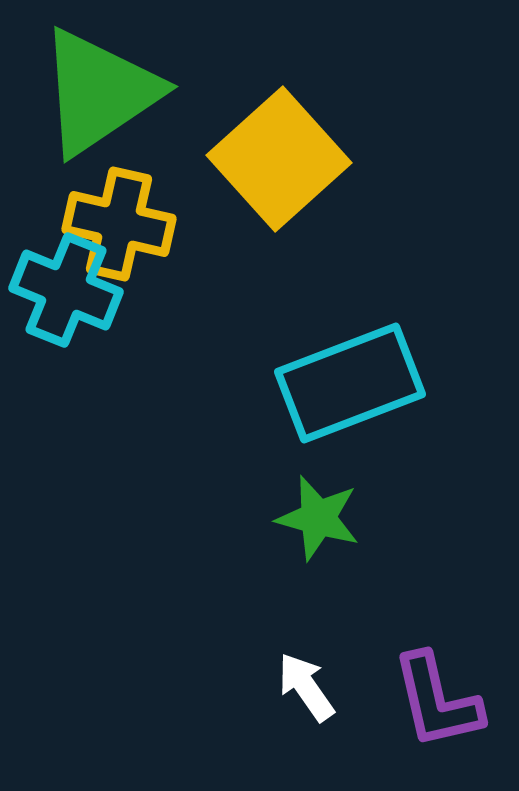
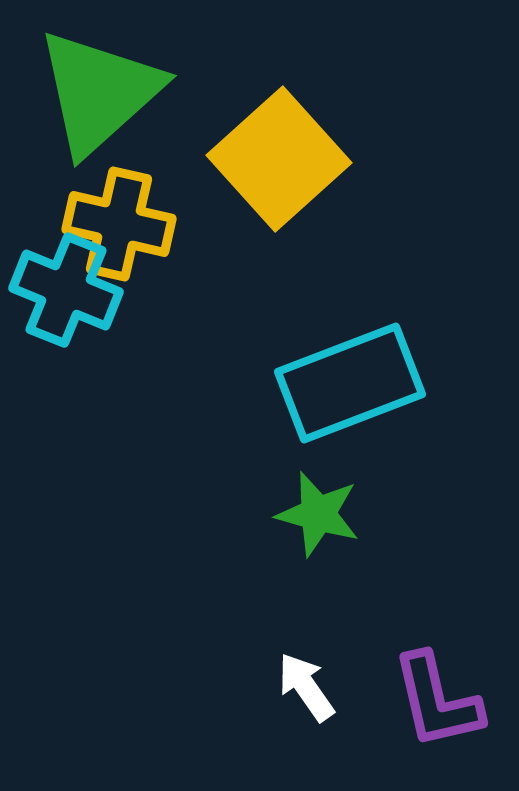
green triangle: rotated 8 degrees counterclockwise
green star: moved 4 px up
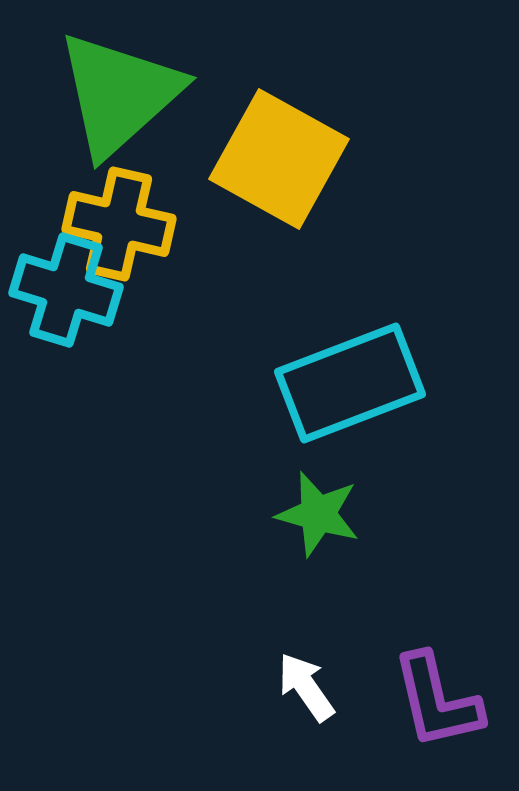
green triangle: moved 20 px right, 2 px down
yellow square: rotated 19 degrees counterclockwise
cyan cross: rotated 5 degrees counterclockwise
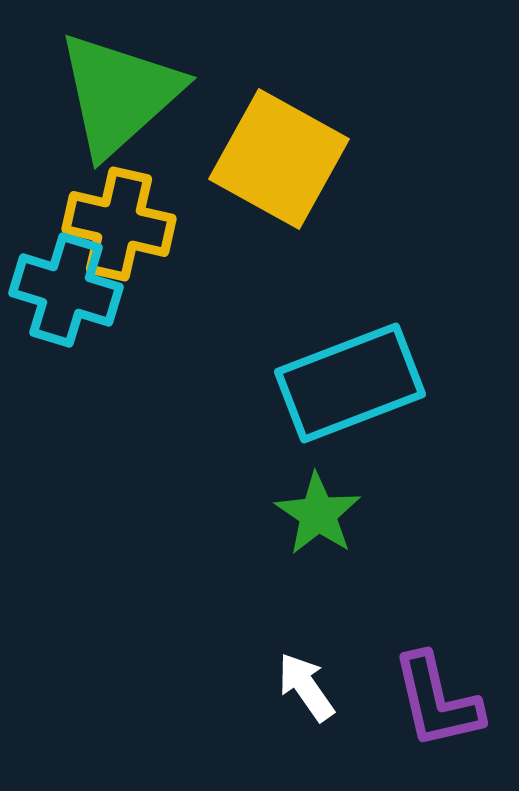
green star: rotated 18 degrees clockwise
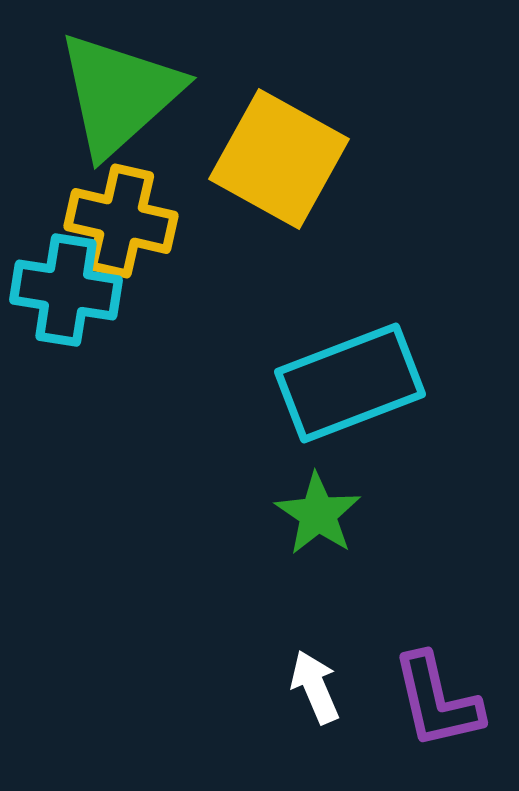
yellow cross: moved 2 px right, 3 px up
cyan cross: rotated 8 degrees counterclockwise
white arrow: moved 9 px right; rotated 12 degrees clockwise
